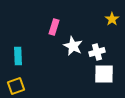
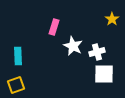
yellow square: moved 1 px up
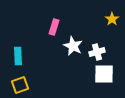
yellow square: moved 4 px right
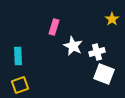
white square: rotated 20 degrees clockwise
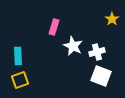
white square: moved 3 px left, 2 px down
yellow square: moved 5 px up
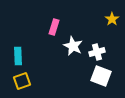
yellow square: moved 2 px right, 1 px down
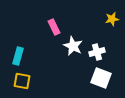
yellow star: rotated 24 degrees clockwise
pink rectangle: rotated 42 degrees counterclockwise
cyan rectangle: rotated 18 degrees clockwise
white square: moved 2 px down
yellow square: rotated 30 degrees clockwise
